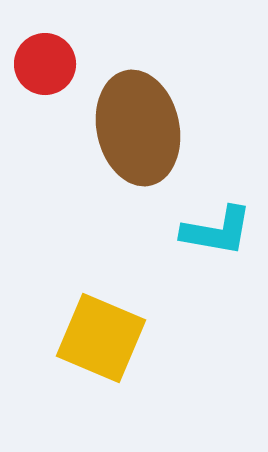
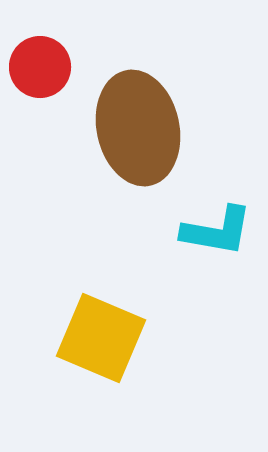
red circle: moved 5 px left, 3 px down
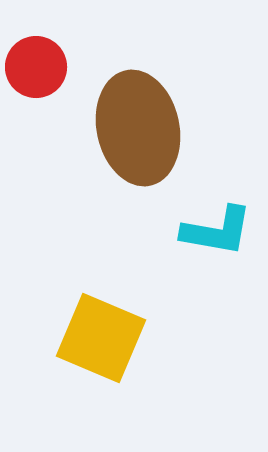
red circle: moved 4 px left
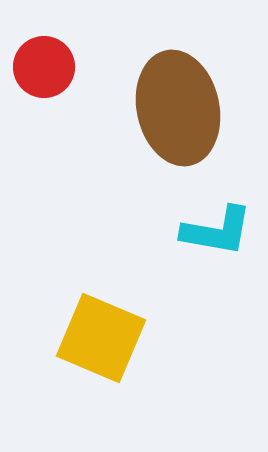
red circle: moved 8 px right
brown ellipse: moved 40 px right, 20 px up
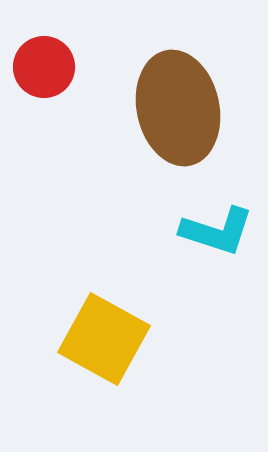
cyan L-shape: rotated 8 degrees clockwise
yellow square: moved 3 px right, 1 px down; rotated 6 degrees clockwise
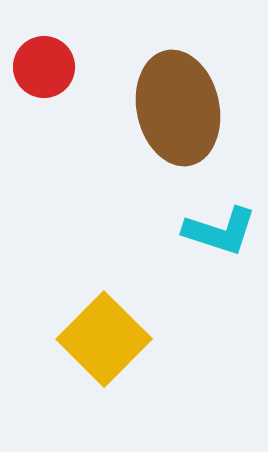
cyan L-shape: moved 3 px right
yellow square: rotated 16 degrees clockwise
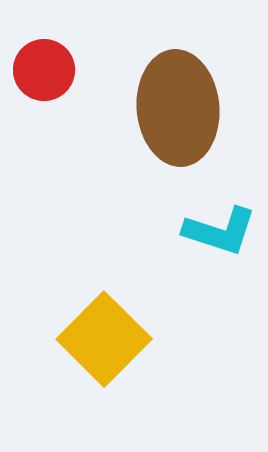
red circle: moved 3 px down
brown ellipse: rotated 7 degrees clockwise
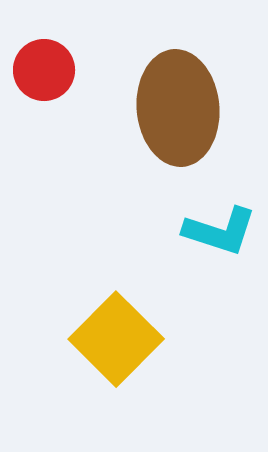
yellow square: moved 12 px right
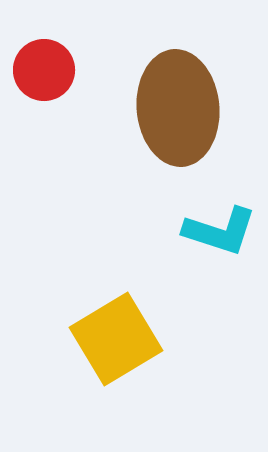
yellow square: rotated 14 degrees clockwise
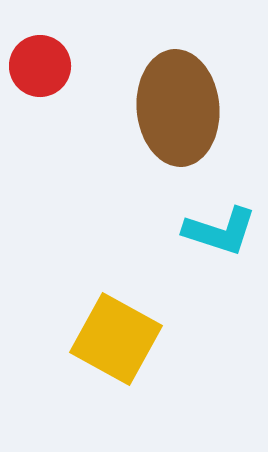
red circle: moved 4 px left, 4 px up
yellow square: rotated 30 degrees counterclockwise
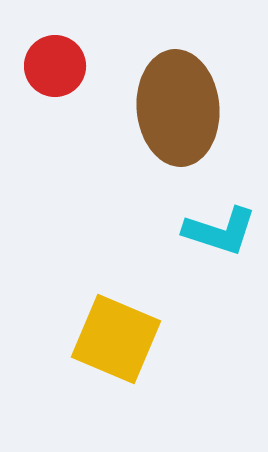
red circle: moved 15 px right
yellow square: rotated 6 degrees counterclockwise
